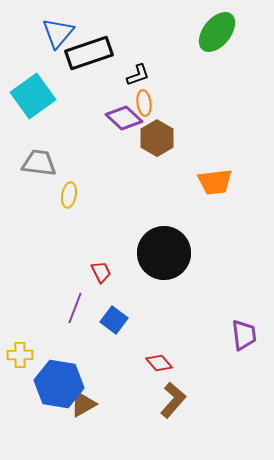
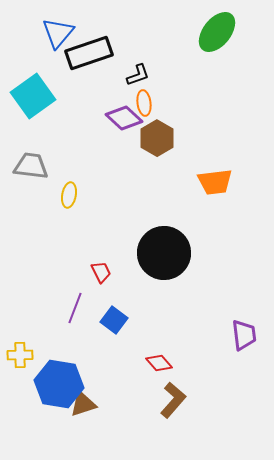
gray trapezoid: moved 8 px left, 3 px down
brown triangle: rotated 12 degrees clockwise
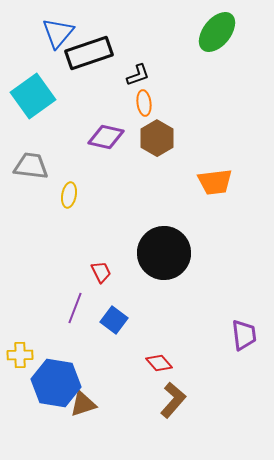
purple diamond: moved 18 px left, 19 px down; rotated 30 degrees counterclockwise
blue hexagon: moved 3 px left, 1 px up
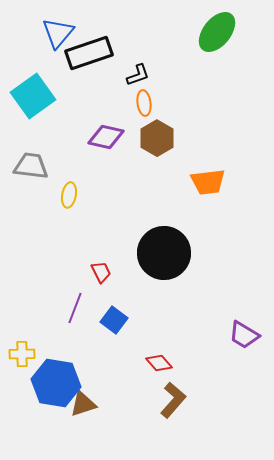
orange trapezoid: moved 7 px left
purple trapezoid: rotated 128 degrees clockwise
yellow cross: moved 2 px right, 1 px up
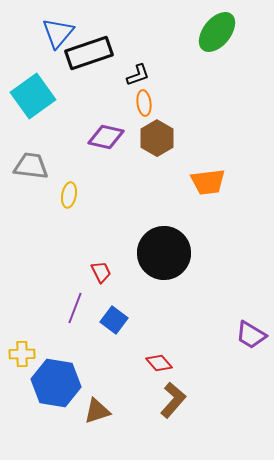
purple trapezoid: moved 7 px right
brown triangle: moved 14 px right, 7 px down
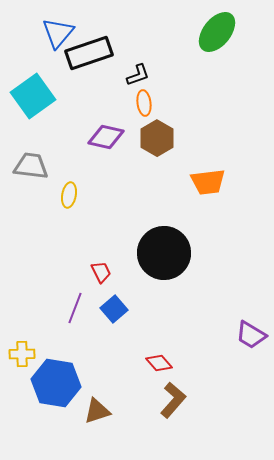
blue square: moved 11 px up; rotated 12 degrees clockwise
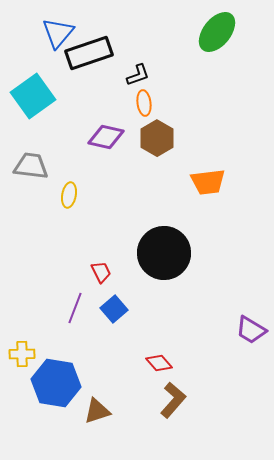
purple trapezoid: moved 5 px up
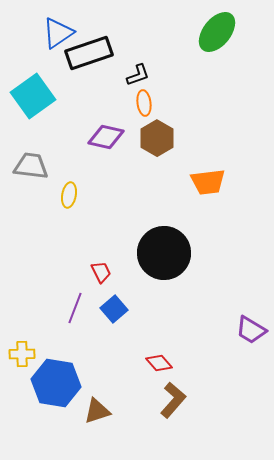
blue triangle: rotated 16 degrees clockwise
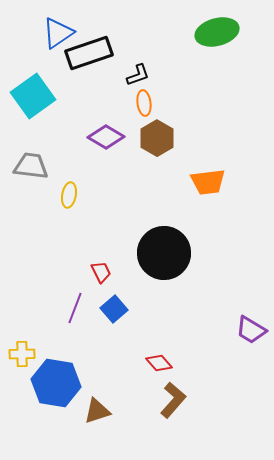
green ellipse: rotated 36 degrees clockwise
purple diamond: rotated 18 degrees clockwise
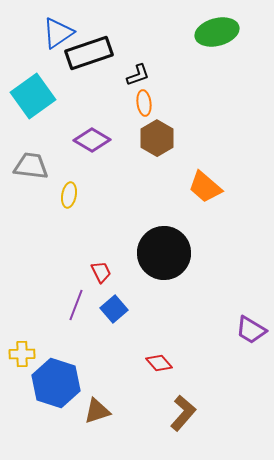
purple diamond: moved 14 px left, 3 px down
orange trapezoid: moved 3 px left, 5 px down; rotated 48 degrees clockwise
purple line: moved 1 px right, 3 px up
blue hexagon: rotated 9 degrees clockwise
brown L-shape: moved 10 px right, 13 px down
